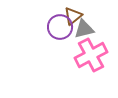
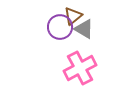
gray triangle: rotated 45 degrees clockwise
pink cross: moved 11 px left, 13 px down
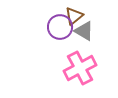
brown triangle: moved 1 px right
gray triangle: moved 2 px down
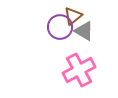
brown triangle: moved 1 px left
pink cross: moved 1 px left, 2 px down
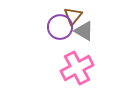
brown triangle: rotated 12 degrees counterclockwise
pink cross: moved 2 px left, 2 px up
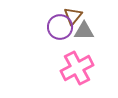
gray triangle: rotated 30 degrees counterclockwise
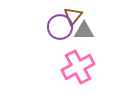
pink cross: moved 1 px right, 1 px up
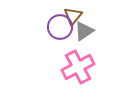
gray triangle: rotated 35 degrees counterclockwise
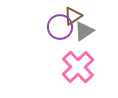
brown triangle: rotated 18 degrees clockwise
pink cross: rotated 16 degrees counterclockwise
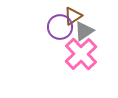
pink cross: moved 3 px right, 13 px up
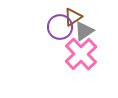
brown triangle: moved 1 px down
